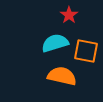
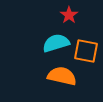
cyan semicircle: moved 1 px right
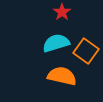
red star: moved 7 px left, 3 px up
orange square: rotated 25 degrees clockwise
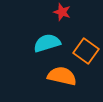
red star: rotated 18 degrees counterclockwise
cyan semicircle: moved 9 px left
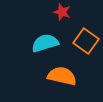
cyan semicircle: moved 2 px left
orange square: moved 10 px up
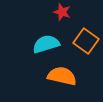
cyan semicircle: moved 1 px right, 1 px down
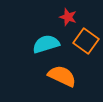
red star: moved 6 px right, 5 px down
orange semicircle: rotated 12 degrees clockwise
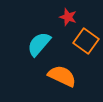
cyan semicircle: moved 7 px left; rotated 32 degrees counterclockwise
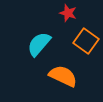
red star: moved 4 px up
orange semicircle: moved 1 px right
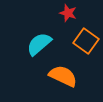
cyan semicircle: rotated 8 degrees clockwise
